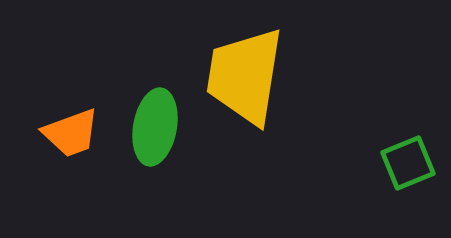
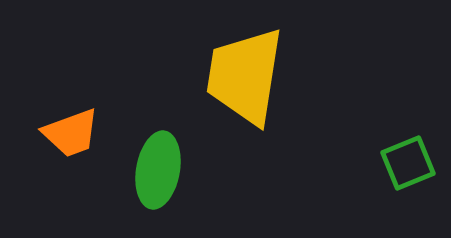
green ellipse: moved 3 px right, 43 px down
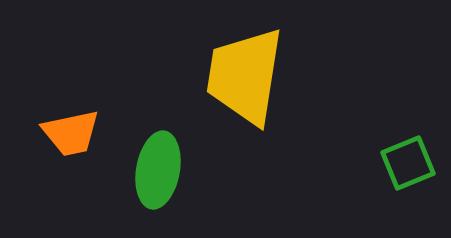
orange trapezoid: rotated 8 degrees clockwise
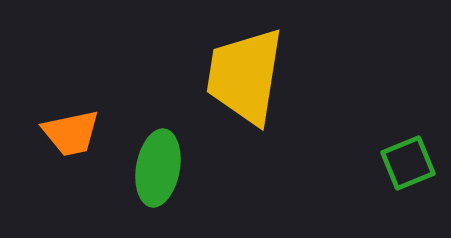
green ellipse: moved 2 px up
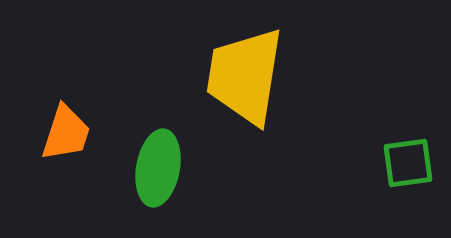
orange trapezoid: moved 5 px left; rotated 60 degrees counterclockwise
green square: rotated 14 degrees clockwise
